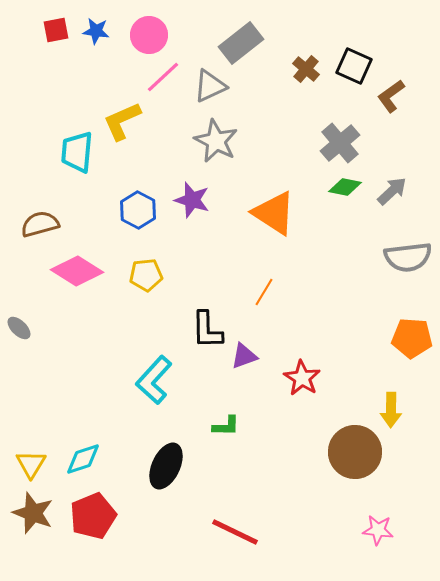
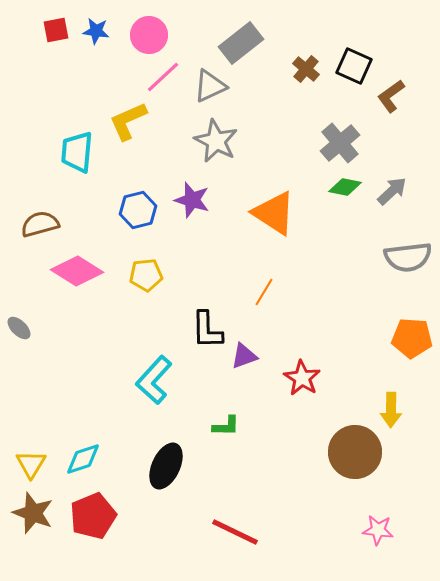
yellow L-shape: moved 6 px right
blue hexagon: rotated 18 degrees clockwise
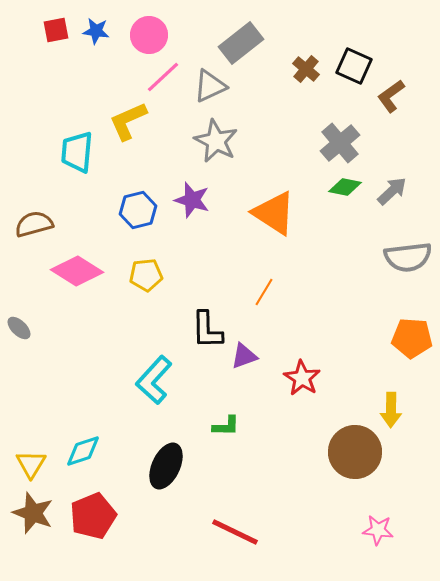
brown semicircle: moved 6 px left
cyan diamond: moved 8 px up
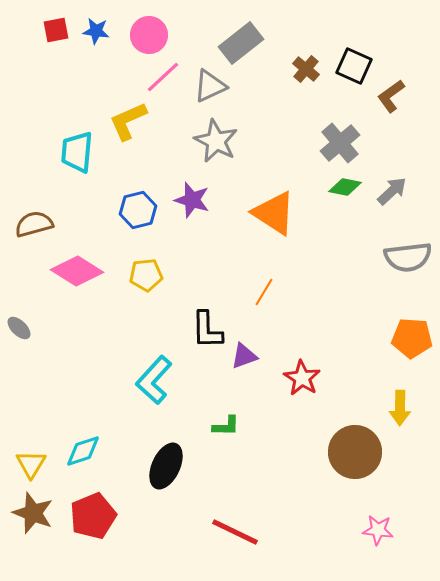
yellow arrow: moved 9 px right, 2 px up
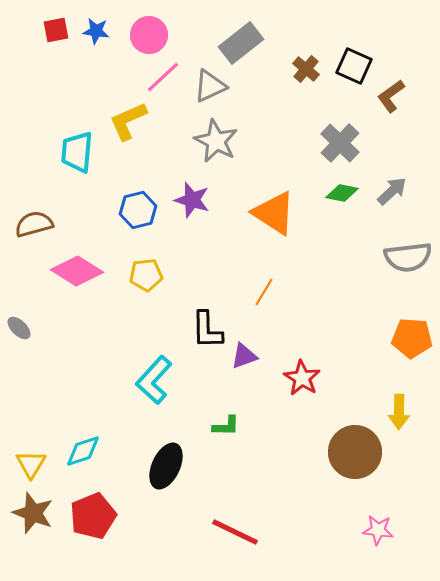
gray cross: rotated 6 degrees counterclockwise
green diamond: moved 3 px left, 6 px down
yellow arrow: moved 1 px left, 4 px down
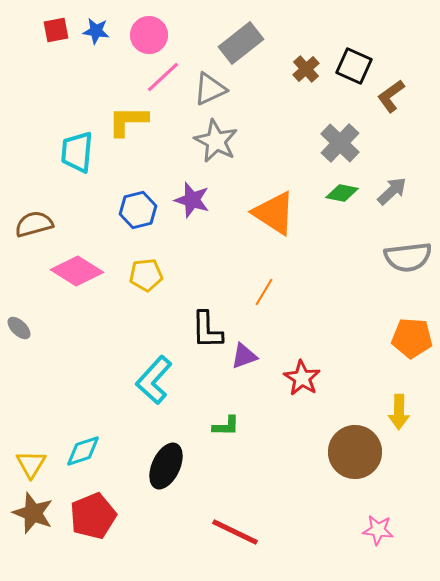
brown cross: rotated 8 degrees clockwise
gray triangle: moved 3 px down
yellow L-shape: rotated 24 degrees clockwise
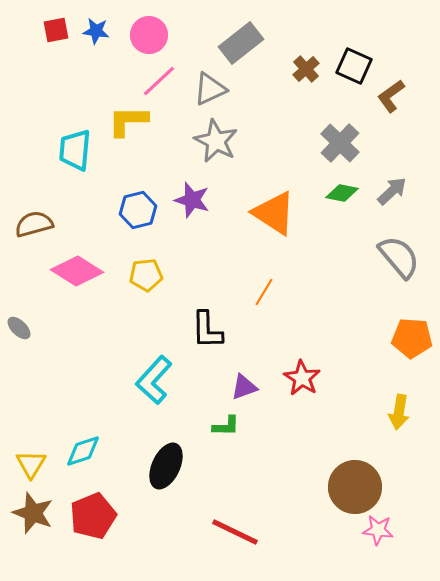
pink line: moved 4 px left, 4 px down
cyan trapezoid: moved 2 px left, 2 px up
gray semicircle: moved 9 px left; rotated 123 degrees counterclockwise
purple triangle: moved 31 px down
yellow arrow: rotated 8 degrees clockwise
brown circle: moved 35 px down
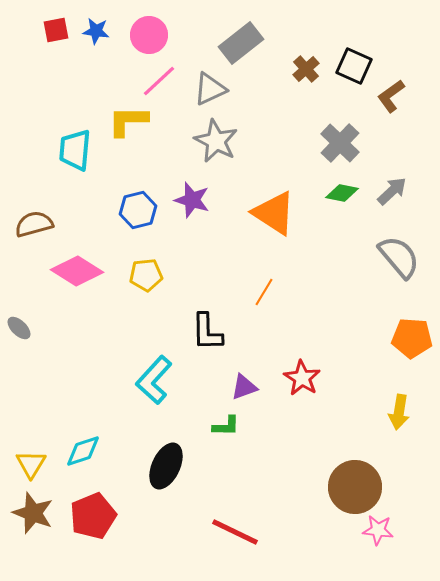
black L-shape: moved 2 px down
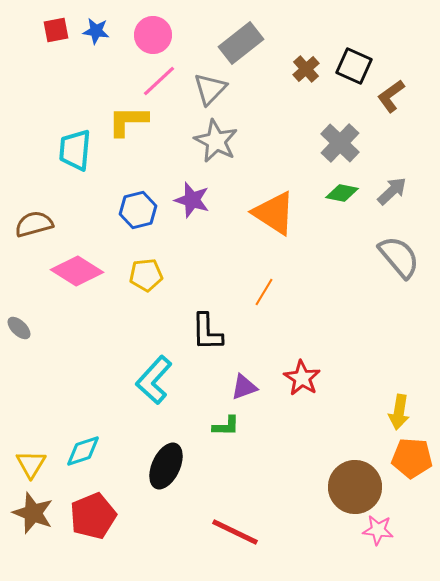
pink circle: moved 4 px right
gray triangle: rotated 21 degrees counterclockwise
orange pentagon: moved 120 px down
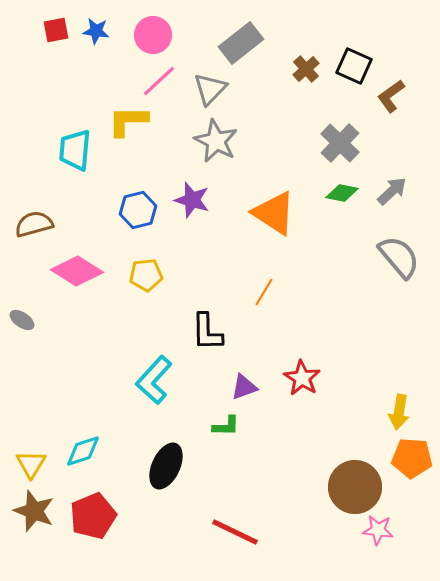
gray ellipse: moved 3 px right, 8 px up; rotated 10 degrees counterclockwise
brown star: moved 1 px right, 2 px up
